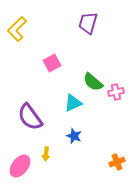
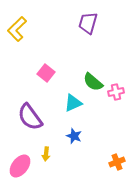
pink square: moved 6 px left, 10 px down; rotated 24 degrees counterclockwise
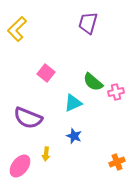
purple semicircle: moved 2 px left, 1 px down; rotated 32 degrees counterclockwise
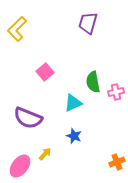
pink square: moved 1 px left, 1 px up; rotated 12 degrees clockwise
green semicircle: rotated 40 degrees clockwise
yellow arrow: moved 1 px left; rotated 144 degrees counterclockwise
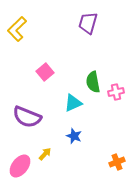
purple semicircle: moved 1 px left, 1 px up
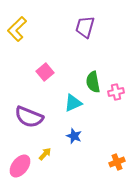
purple trapezoid: moved 3 px left, 4 px down
purple semicircle: moved 2 px right
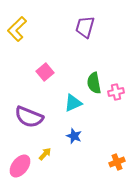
green semicircle: moved 1 px right, 1 px down
